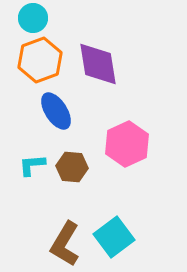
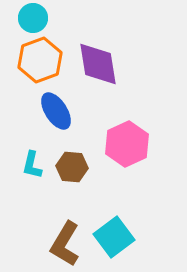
cyan L-shape: rotated 72 degrees counterclockwise
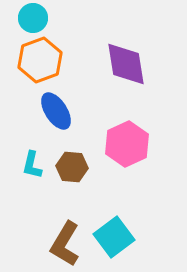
purple diamond: moved 28 px right
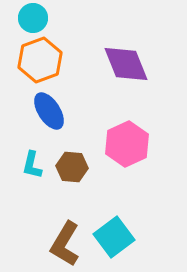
purple diamond: rotated 12 degrees counterclockwise
blue ellipse: moved 7 px left
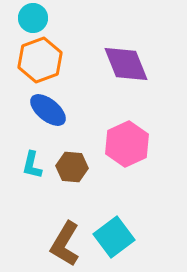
blue ellipse: moved 1 px left, 1 px up; rotated 18 degrees counterclockwise
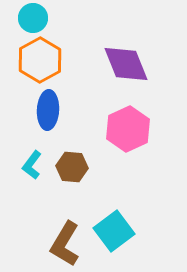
orange hexagon: rotated 9 degrees counterclockwise
blue ellipse: rotated 54 degrees clockwise
pink hexagon: moved 1 px right, 15 px up
cyan L-shape: rotated 24 degrees clockwise
cyan square: moved 6 px up
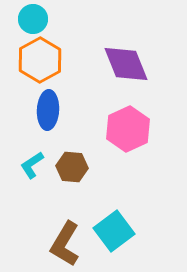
cyan circle: moved 1 px down
cyan L-shape: rotated 20 degrees clockwise
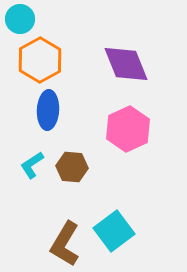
cyan circle: moved 13 px left
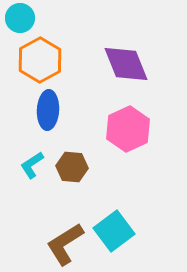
cyan circle: moved 1 px up
brown L-shape: rotated 27 degrees clockwise
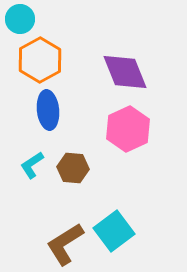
cyan circle: moved 1 px down
purple diamond: moved 1 px left, 8 px down
blue ellipse: rotated 9 degrees counterclockwise
brown hexagon: moved 1 px right, 1 px down
